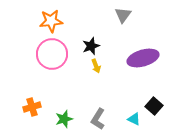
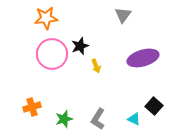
orange star: moved 5 px left, 3 px up
black star: moved 11 px left
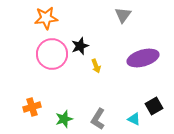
black square: rotated 18 degrees clockwise
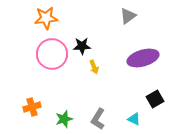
gray triangle: moved 5 px right, 1 px down; rotated 18 degrees clockwise
black star: moved 2 px right; rotated 18 degrees clockwise
yellow arrow: moved 2 px left, 1 px down
black square: moved 1 px right, 7 px up
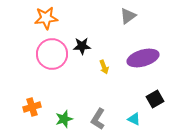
yellow arrow: moved 10 px right
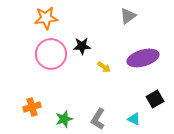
pink circle: moved 1 px left
yellow arrow: rotated 32 degrees counterclockwise
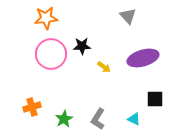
gray triangle: rotated 36 degrees counterclockwise
black square: rotated 30 degrees clockwise
green star: rotated 12 degrees counterclockwise
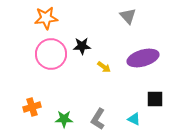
green star: rotated 30 degrees clockwise
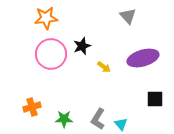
black star: rotated 18 degrees counterclockwise
cyan triangle: moved 13 px left, 5 px down; rotated 24 degrees clockwise
